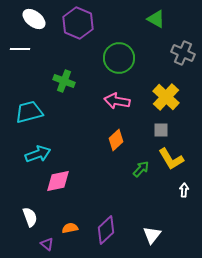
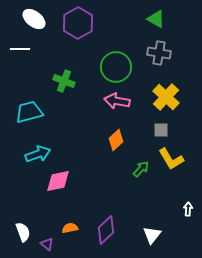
purple hexagon: rotated 8 degrees clockwise
gray cross: moved 24 px left; rotated 15 degrees counterclockwise
green circle: moved 3 px left, 9 px down
white arrow: moved 4 px right, 19 px down
white semicircle: moved 7 px left, 15 px down
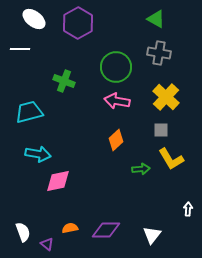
cyan arrow: rotated 30 degrees clockwise
green arrow: rotated 42 degrees clockwise
purple diamond: rotated 44 degrees clockwise
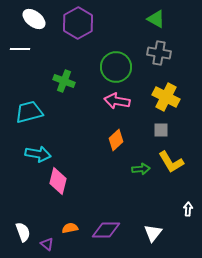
yellow cross: rotated 16 degrees counterclockwise
yellow L-shape: moved 3 px down
pink diamond: rotated 64 degrees counterclockwise
white triangle: moved 1 px right, 2 px up
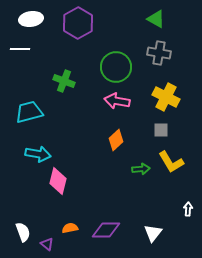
white ellipse: moved 3 px left; rotated 45 degrees counterclockwise
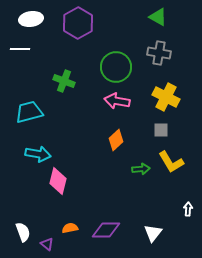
green triangle: moved 2 px right, 2 px up
